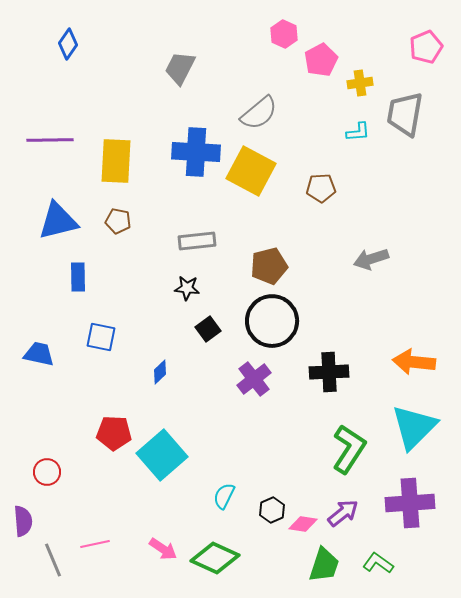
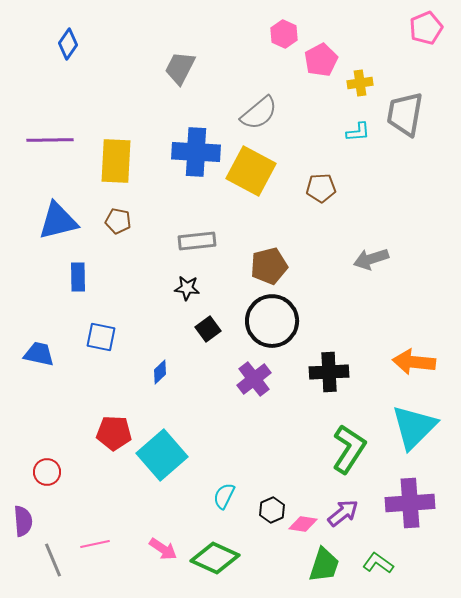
pink pentagon at (426, 47): moved 19 px up
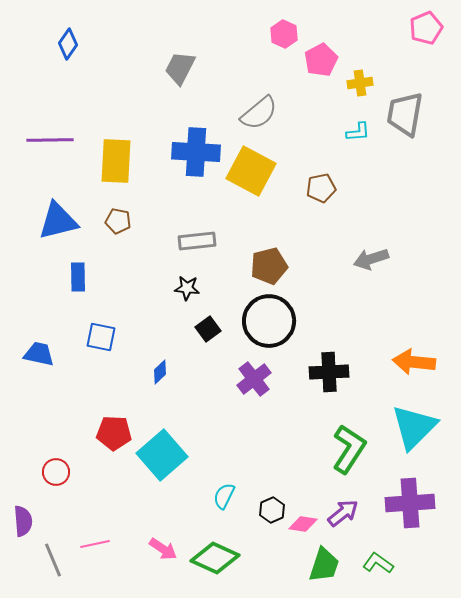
brown pentagon at (321, 188): rotated 8 degrees counterclockwise
black circle at (272, 321): moved 3 px left
red circle at (47, 472): moved 9 px right
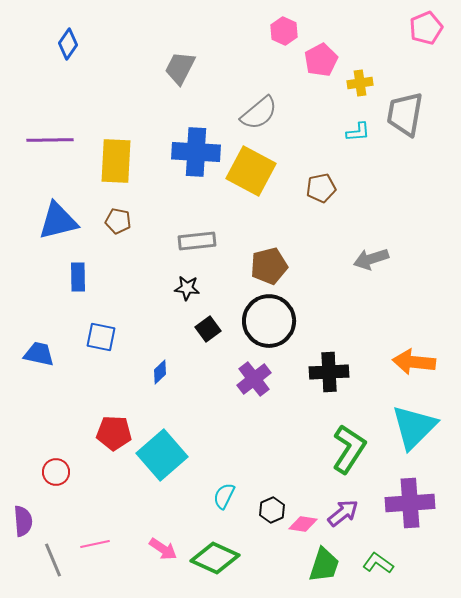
pink hexagon at (284, 34): moved 3 px up
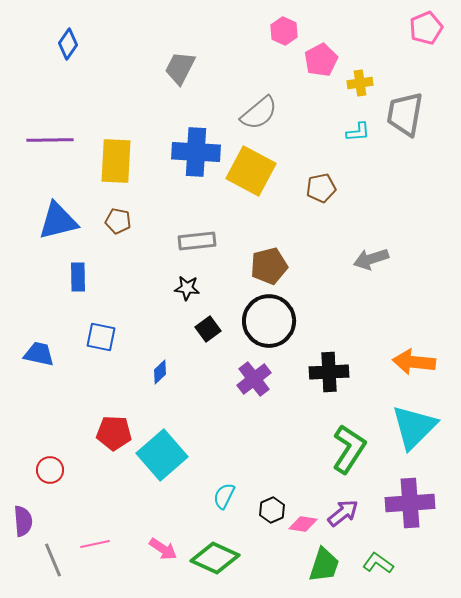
red circle at (56, 472): moved 6 px left, 2 px up
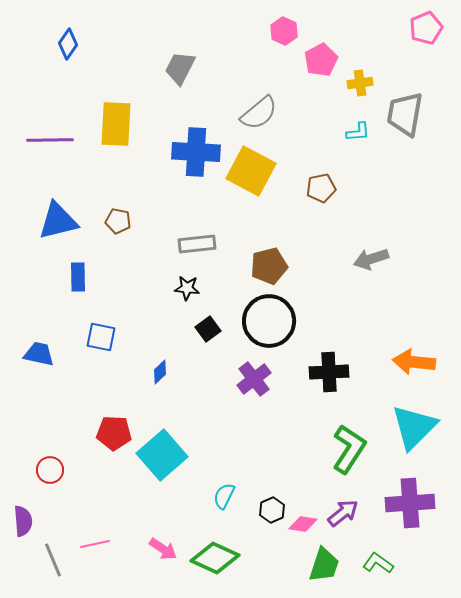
yellow rectangle at (116, 161): moved 37 px up
gray rectangle at (197, 241): moved 3 px down
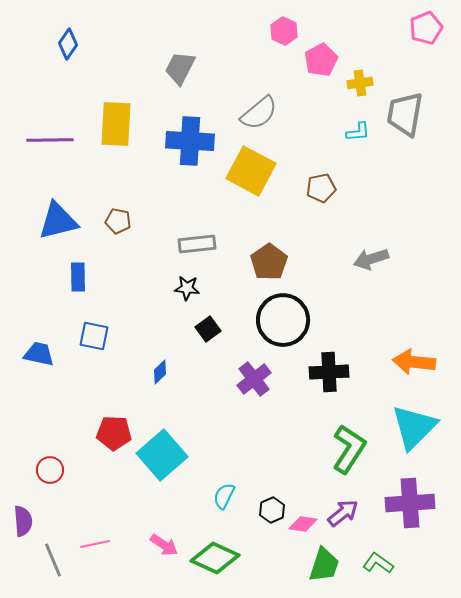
blue cross at (196, 152): moved 6 px left, 11 px up
brown pentagon at (269, 266): moved 4 px up; rotated 21 degrees counterclockwise
black circle at (269, 321): moved 14 px right, 1 px up
blue square at (101, 337): moved 7 px left, 1 px up
pink arrow at (163, 549): moved 1 px right, 4 px up
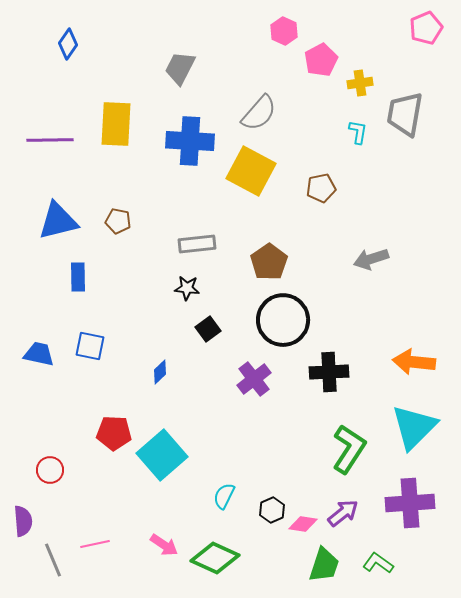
gray semicircle at (259, 113): rotated 9 degrees counterclockwise
cyan L-shape at (358, 132): rotated 75 degrees counterclockwise
blue square at (94, 336): moved 4 px left, 10 px down
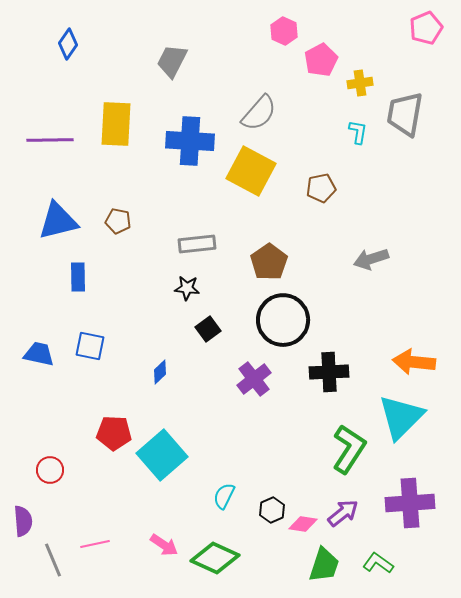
gray trapezoid at (180, 68): moved 8 px left, 7 px up
cyan triangle at (414, 427): moved 13 px left, 10 px up
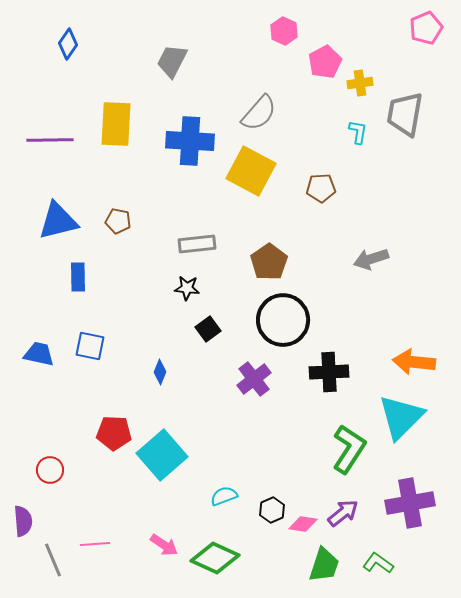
pink pentagon at (321, 60): moved 4 px right, 2 px down
brown pentagon at (321, 188): rotated 8 degrees clockwise
blue diamond at (160, 372): rotated 25 degrees counterclockwise
cyan semicircle at (224, 496): rotated 44 degrees clockwise
purple cross at (410, 503): rotated 6 degrees counterclockwise
pink line at (95, 544): rotated 8 degrees clockwise
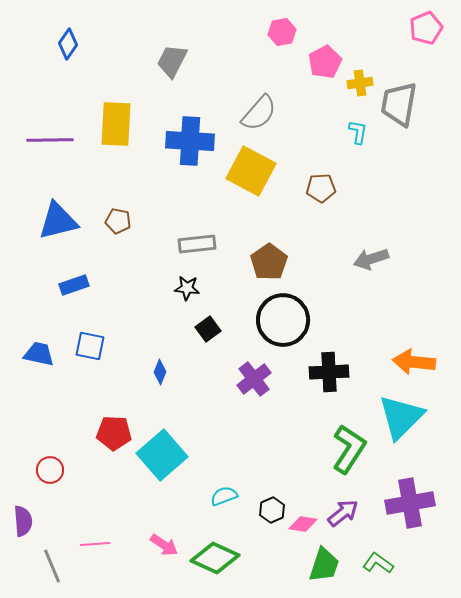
pink hexagon at (284, 31): moved 2 px left, 1 px down; rotated 24 degrees clockwise
gray trapezoid at (405, 114): moved 6 px left, 10 px up
blue rectangle at (78, 277): moved 4 px left, 8 px down; rotated 72 degrees clockwise
gray line at (53, 560): moved 1 px left, 6 px down
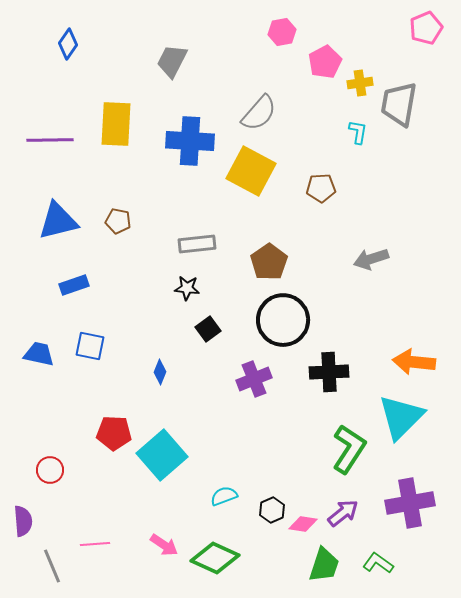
purple cross at (254, 379): rotated 16 degrees clockwise
